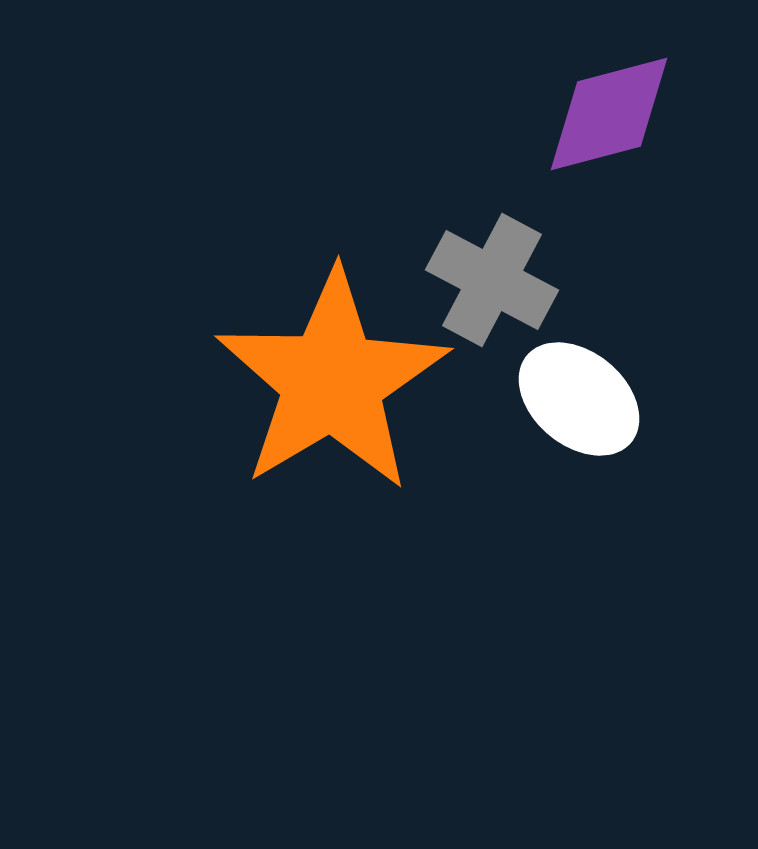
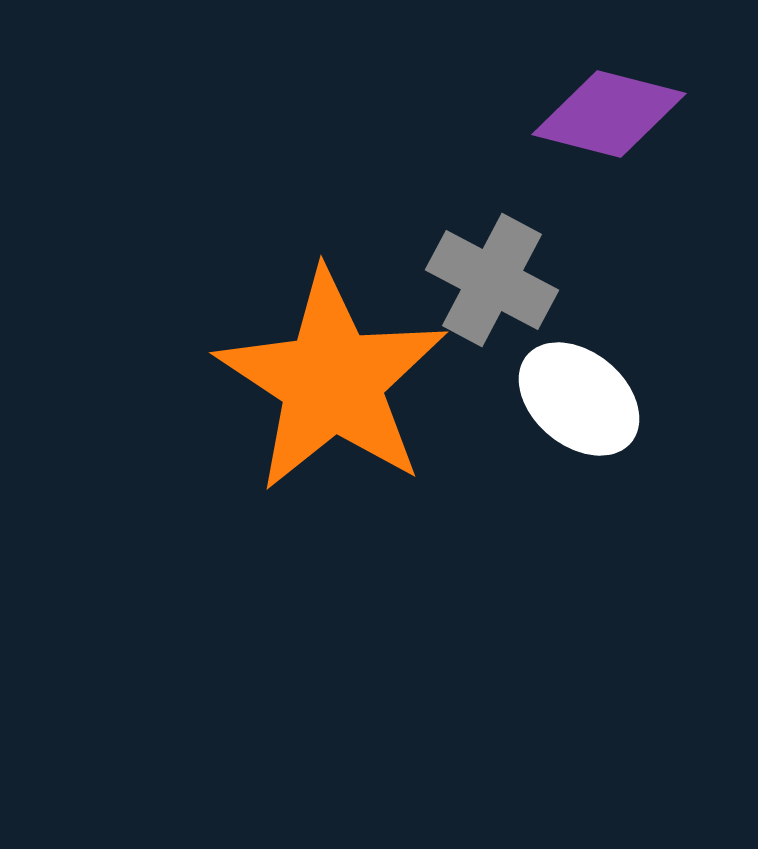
purple diamond: rotated 29 degrees clockwise
orange star: rotated 8 degrees counterclockwise
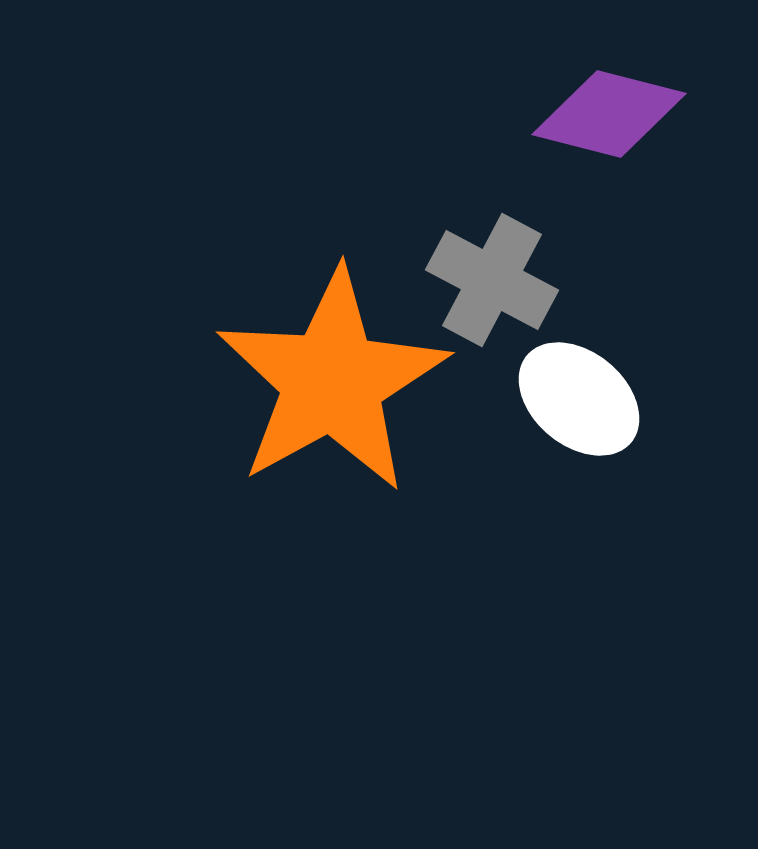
orange star: rotated 10 degrees clockwise
